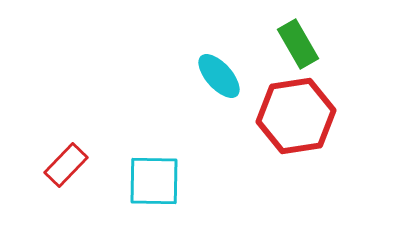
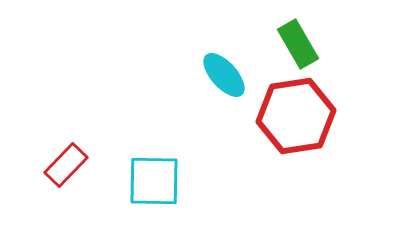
cyan ellipse: moved 5 px right, 1 px up
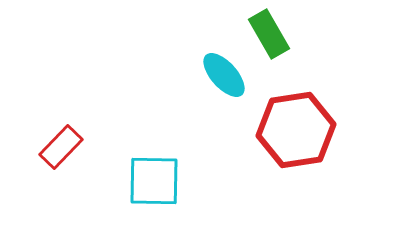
green rectangle: moved 29 px left, 10 px up
red hexagon: moved 14 px down
red rectangle: moved 5 px left, 18 px up
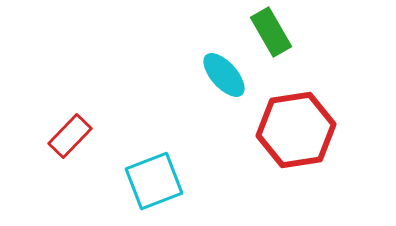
green rectangle: moved 2 px right, 2 px up
red rectangle: moved 9 px right, 11 px up
cyan square: rotated 22 degrees counterclockwise
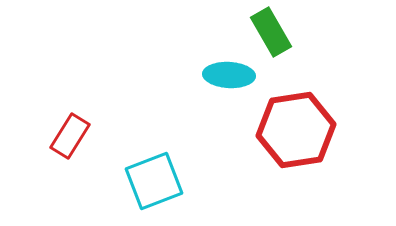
cyan ellipse: moved 5 px right; rotated 45 degrees counterclockwise
red rectangle: rotated 12 degrees counterclockwise
